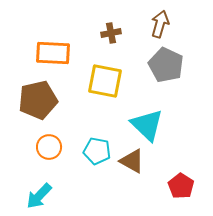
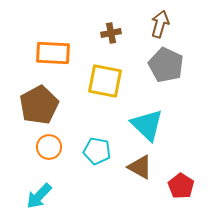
brown pentagon: moved 1 px right, 5 px down; rotated 15 degrees counterclockwise
brown triangle: moved 8 px right, 6 px down
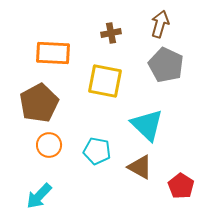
brown pentagon: moved 2 px up
orange circle: moved 2 px up
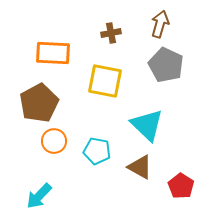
orange circle: moved 5 px right, 4 px up
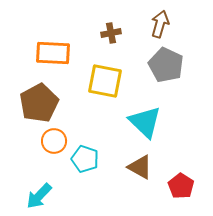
cyan triangle: moved 2 px left, 3 px up
cyan pentagon: moved 12 px left, 8 px down; rotated 8 degrees clockwise
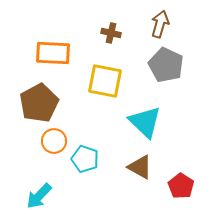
brown cross: rotated 24 degrees clockwise
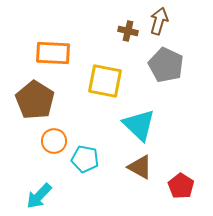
brown arrow: moved 1 px left, 3 px up
brown cross: moved 17 px right, 2 px up
brown pentagon: moved 4 px left, 3 px up; rotated 12 degrees counterclockwise
cyan triangle: moved 6 px left, 3 px down
cyan pentagon: rotated 8 degrees counterclockwise
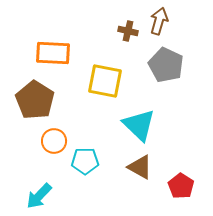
cyan pentagon: moved 2 px down; rotated 12 degrees counterclockwise
